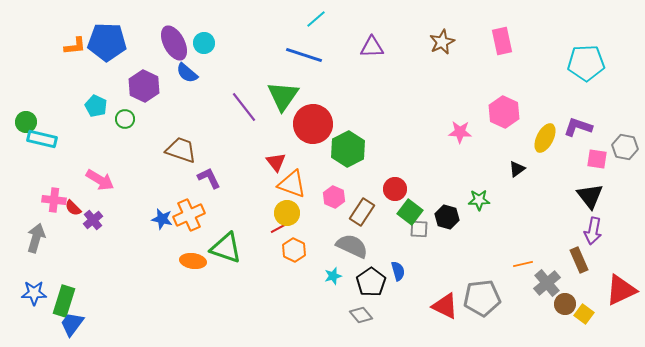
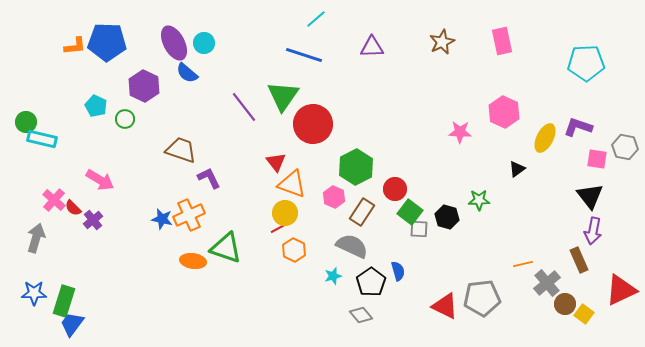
green hexagon at (348, 149): moved 8 px right, 18 px down
pink cross at (54, 200): rotated 35 degrees clockwise
yellow circle at (287, 213): moved 2 px left
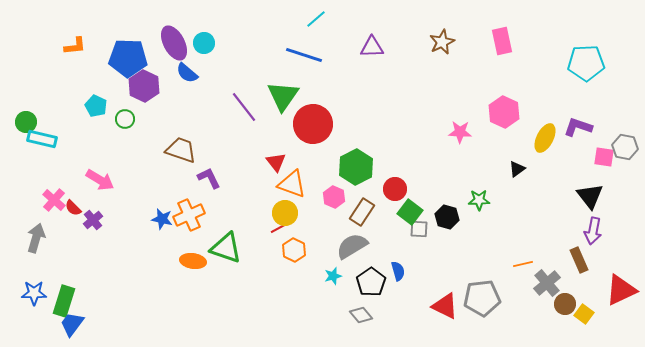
blue pentagon at (107, 42): moved 21 px right, 16 px down
pink square at (597, 159): moved 7 px right, 2 px up
gray semicircle at (352, 246): rotated 56 degrees counterclockwise
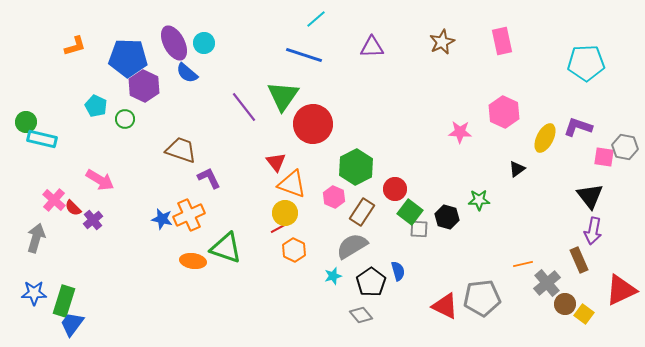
orange L-shape at (75, 46): rotated 10 degrees counterclockwise
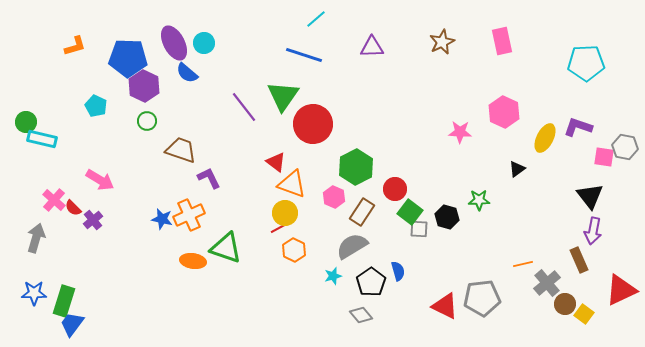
green circle at (125, 119): moved 22 px right, 2 px down
red triangle at (276, 162): rotated 15 degrees counterclockwise
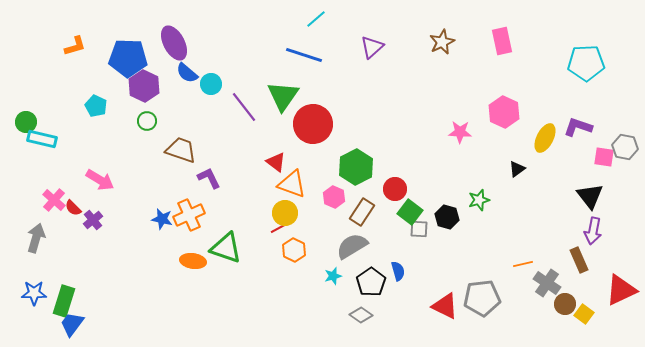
cyan circle at (204, 43): moved 7 px right, 41 px down
purple triangle at (372, 47): rotated 40 degrees counterclockwise
green star at (479, 200): rotated 15 degrees counterclockwise
gray cross at (547, 283): rotated 16 degrees counterclockwise
gray diamond at (361, 315): rotated 15 degrees counterclockwise
